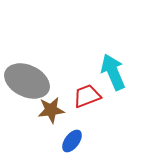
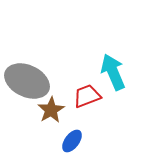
brown star: rotated 24 degrees counterclockwise
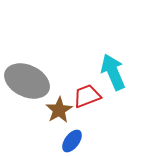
brown star: moved 8 px right
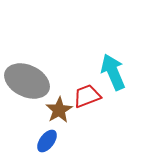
blue ellipse: moved 25 px left
